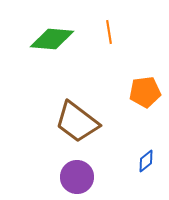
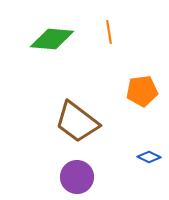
orange pentagon: moved 3 px left, 1 px up
blue diamond: moved 3 px right, 4 px up; rotated 65 degrees clockwise
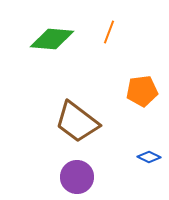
orange line: rotated 30 degrees clockwise
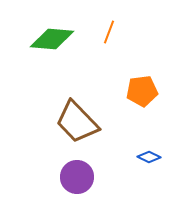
brown trapezoid: rotated 9 degrees clockwise
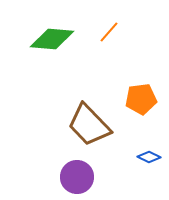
orange line: rotated 20 degrees clockwise
orange pentagon: moved 1 px left, 8 px down
brown trapezoid: moved 12 px right, 3 px down
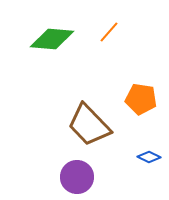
orange pentagon: rotated 16 degrees clockwise
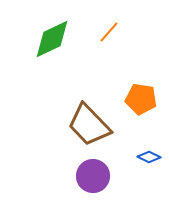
green diamond: rotated 30 degrees counterclockwise
purple circle: moved 16 px right, 1 px up
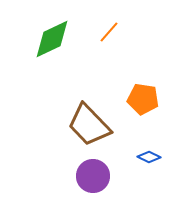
orange pentagon: moved 2 px right
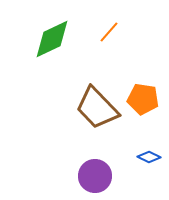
brown trapezoid: moved 8 px right, 17 px up
purple circle: moved 2 px right
